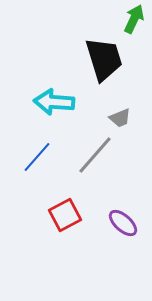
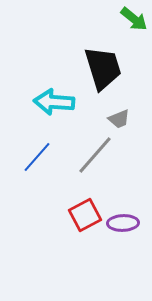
green arrow: rotated 104 degrees clockwise
black trapezoid: moved 1 px left, 9 px down
gray trapezoid: moved 1 px left, 1 px down
red square: moved 20 px right
purple ellipse: rotated 44 degrees counterclockwise
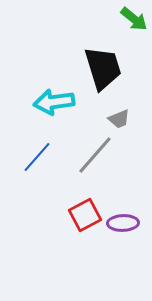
cyan arrow: rotated 12 degrees counterclockwise
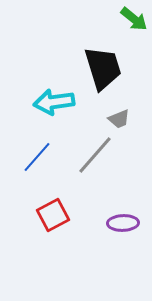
red square: moved 32 px left
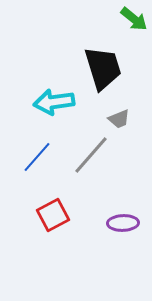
gray line: moved 4 px left
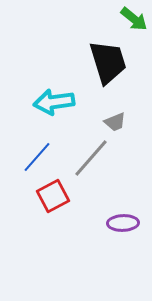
black trapezoid: moved 5 px right, 6 px up
gray trapezoid: moved 4 px left, 3 px down
gray line: moved 3 px down
red square: moved 19 px up
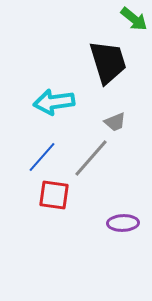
blue line: moved 5 px right
red square: moved 1 px right, 1 px up; rotated 36 degrees clockwise
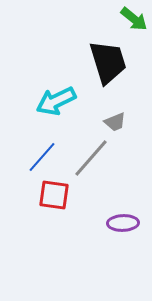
cyan arrow: moved 2 px right, 1 px up; rotated 18 degrees counterclockwise
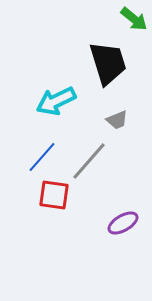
black trapezoid: moved 1 px down
gray trapezoid: moved 2 px right, 2 px up
gray line: moved 2 px left, 3 px down
purple ellipse: rotated 28 degrees counterclockwise
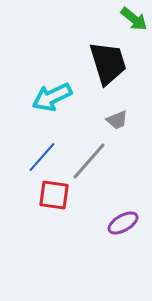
cyan arrow: moved 4 px left, 4 px up
